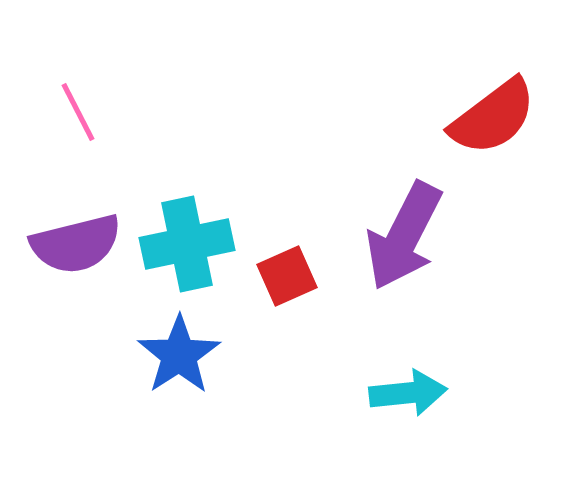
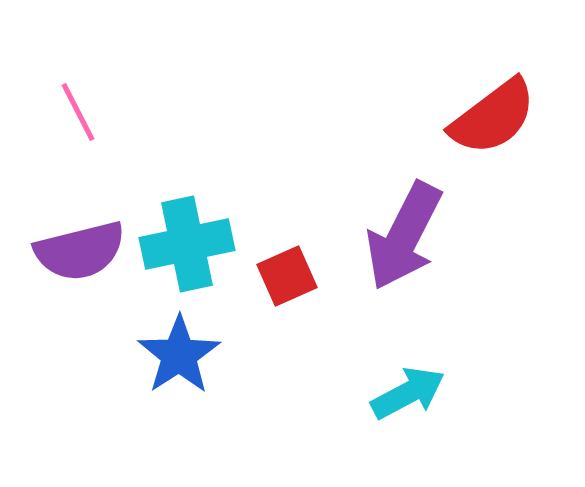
purple semicircle: moved 4 px right, 7 px down
cyan arrow: rotated 22 degrees counterclockwise
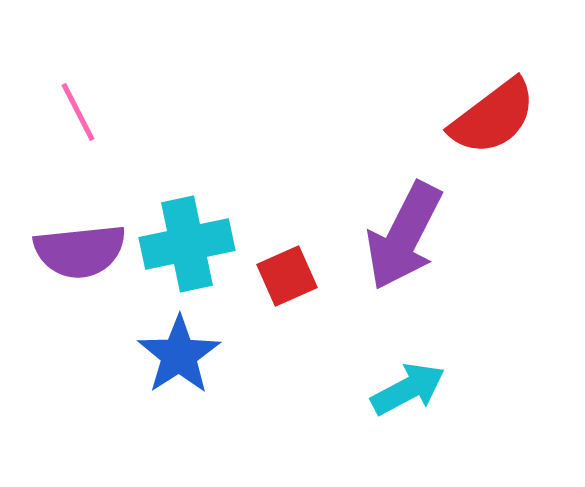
purple semicircle: rotated 8 degrees clockwise
cyan arrow: moved 4 px up
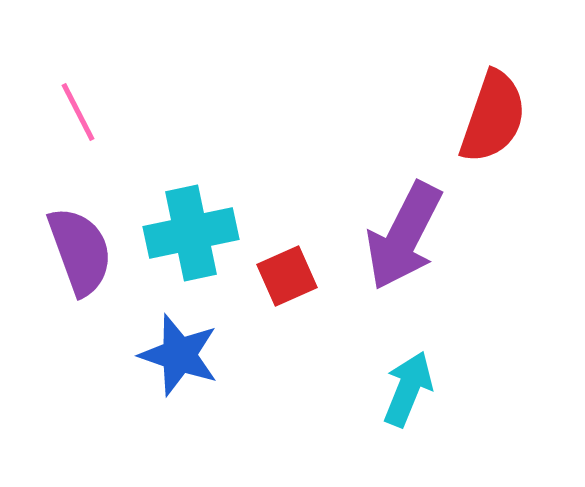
red semicircle: rotated 34 degrees counterclockwise
cyan cross: moved 4 px right, 11 px up
purple semicircle: rotated 104 degrees counterclockwise
blue star: rotated 20 degrees counterclockwise
cyan arrow: rotated 40 degrees counterclockwise
